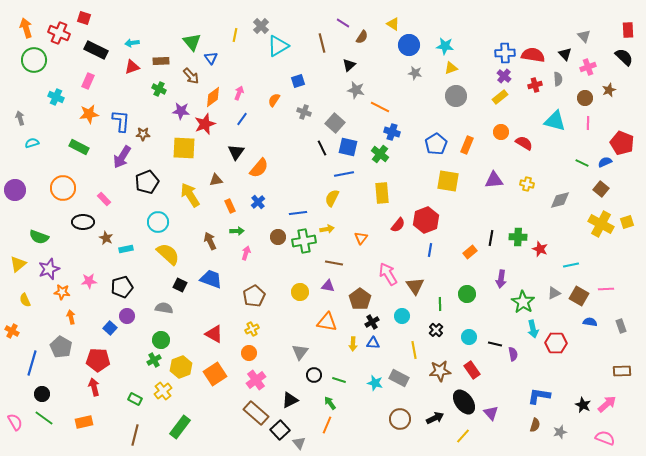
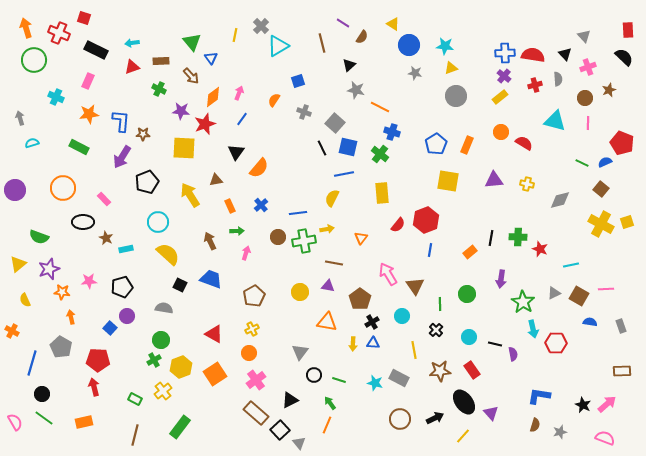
blue cross at (258, 202): moved 3 px right, 3 px down
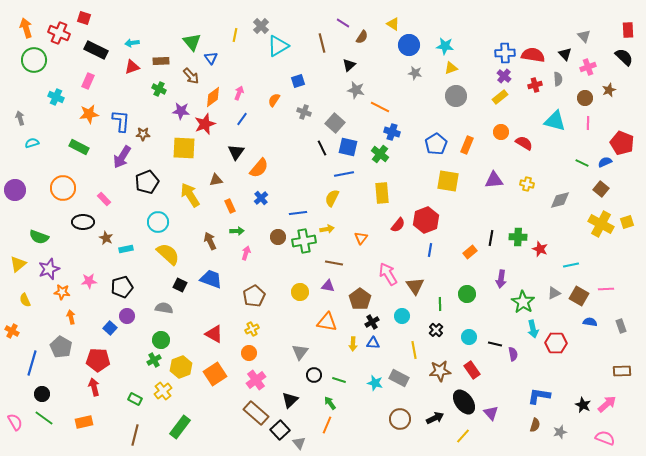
blue cross at (261, 205): moved 7 px up
black triangle at (290, 400): rotated 18 degrees counterclockwise
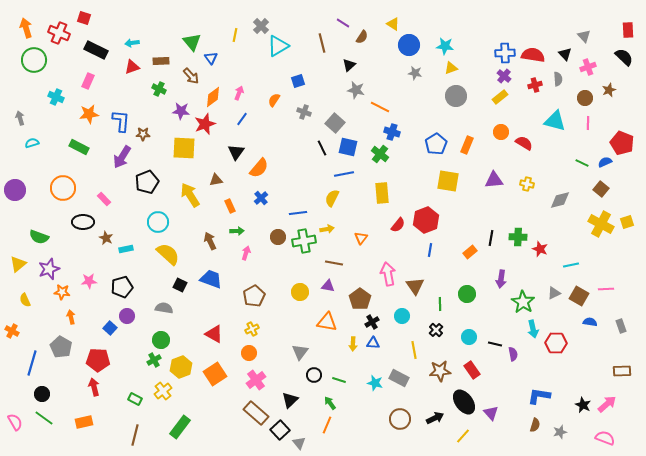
pink arrow at (388, 274): rotated 20 degrees clockwise
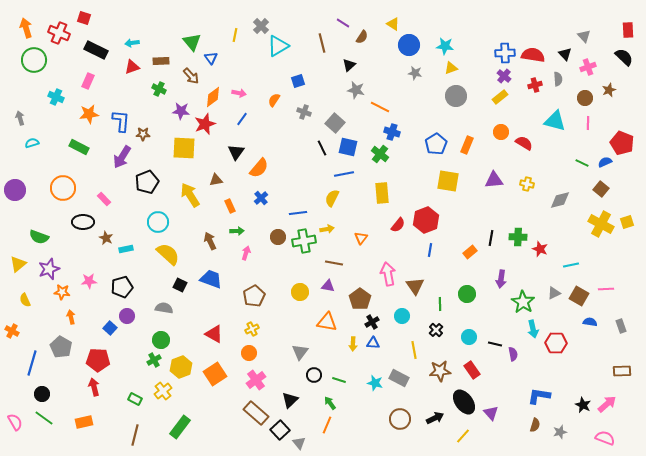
pink arrow at (239, 93): rotated 80 degrees clockwise
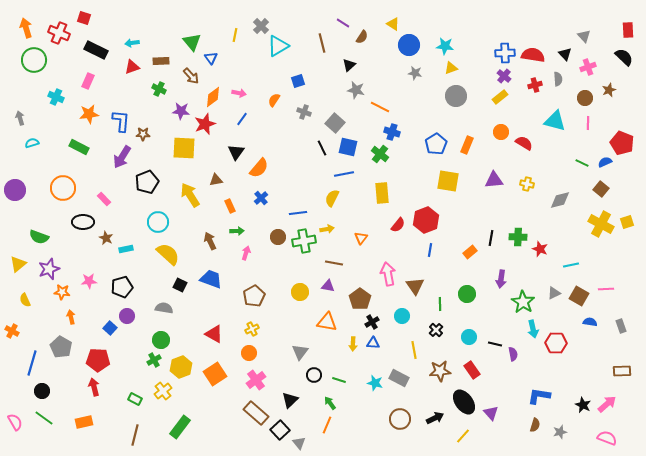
black circle at (42, 394): moved 3 px up
pink semicircle at (605, 438): moved 2 px right
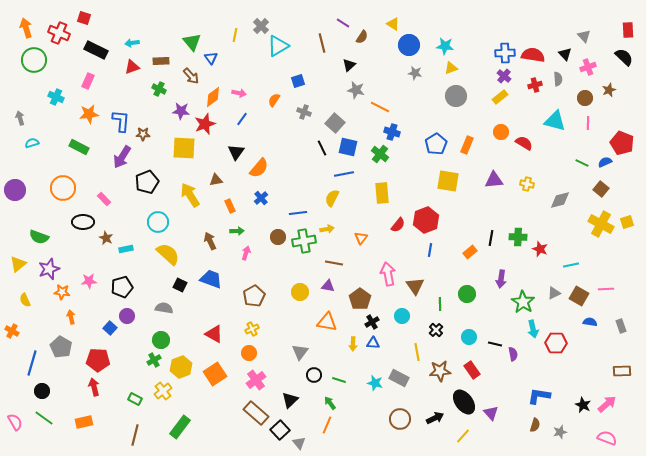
yellow line at (414, 350): moved 3 px right, 2 px down
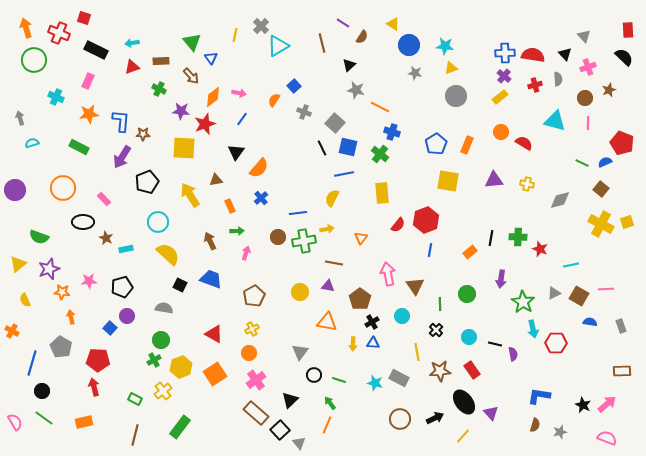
blue square at (298, 81): moved 4 px left, 5 px down; rotated 24 degrees counterclockwise
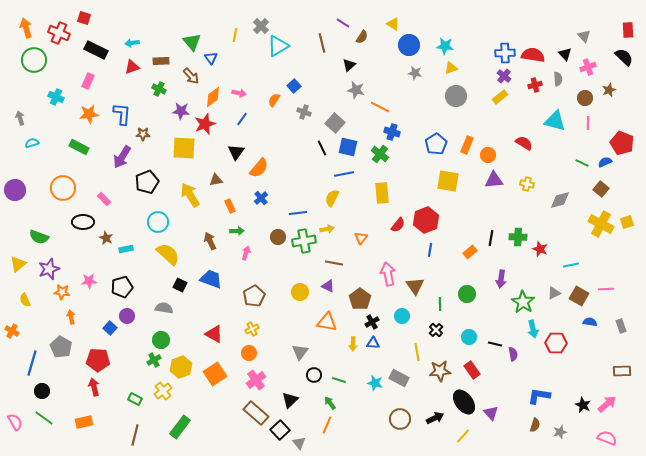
blue L-shape at (121, 121): moved 1 px right, 7 px up
orange circle at (501, 132): moved 13 px left, 23 px down
purple triangle at (328, 286): rotated 16 degrees clockwise
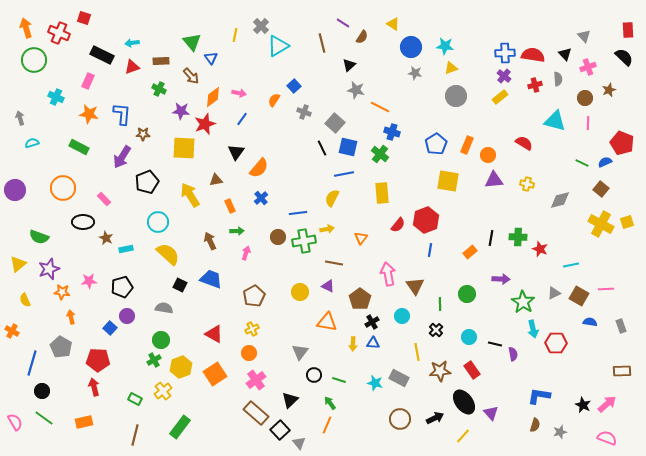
blue circle at (409, 45): moved 2 px right, 2 px down
black rectangle at (96, 50): moved 6 px right, 5 px down
orange star at (89, 114): rotated 18 degrees clockwise
purple arrow at (501, 279): rotated 96 degrees counterclockwise
